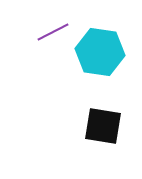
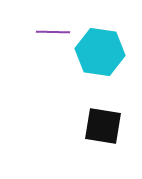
purple line: rotated 28 degrees clockwise
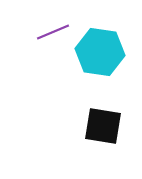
purple line: rotated 24 degrees counterclockwise
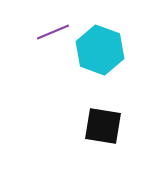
cyan hexagon: moved 2 px up; rotated 12 degrees clockwise
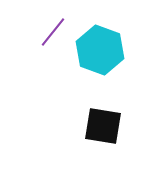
purple line: rotated 28 degrees counterclockwise
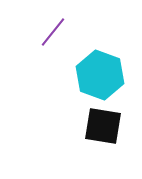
cyan hexagon: moved 25 px down
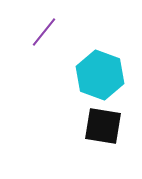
purple line: moved 9 px left
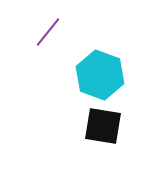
purple line: moved 4 px right
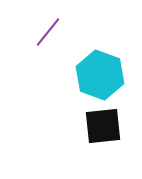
black square: rotated 15 degrees counterclockwise
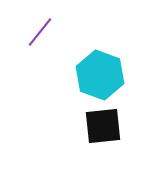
purple line: moved 8 px left
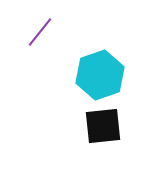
cyan hexagon: rotated 21 degrees clockwise
